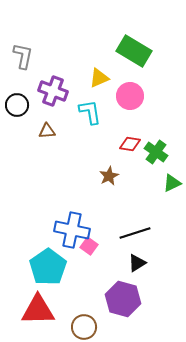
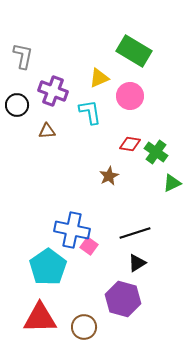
red triangle: moved 2 px right, 8 px down
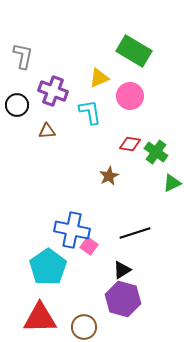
black triangle: moved 15 px left, 7 px down
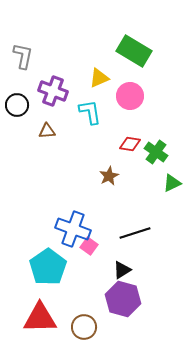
blue cross: moved 1 px right, 1 px up; rotated 8 degrees clockwise
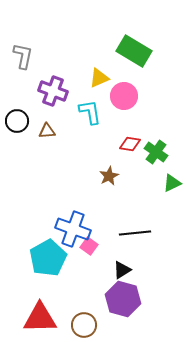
pink circle: moved 6 px left
black circle: moved 16 px down
black line: rotated 12 degrees clockwise
cyan pentagon: moved 9 px up; rotated 6 degrees clockwise
brown circle: moved 2 px up
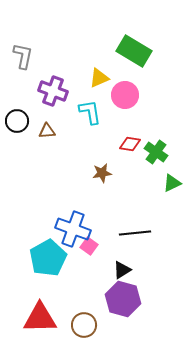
pink circle: moved 1 px right, 1 px up
brown star: moved 7 px left, 3 px up; rotated 18 degrees clockwise
